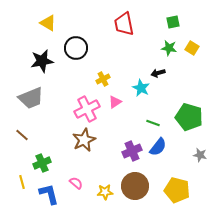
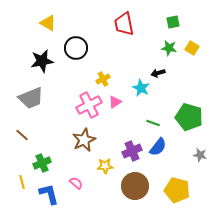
pink cross: moved 2 px right, 4 px up
yellow star: moved 26 px up
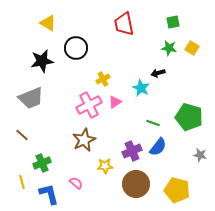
brown circle: moved 1 px right, 2 px up
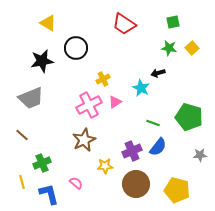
red trapezoid: rotated 45 degrees counterclockwise
yellow square: rotated 16 degrees clockwise
gray star: rotated 16 degrees counterclockwise
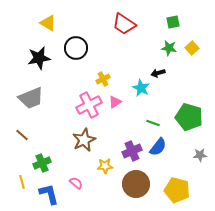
black star: moved 3 px left, 3 px up
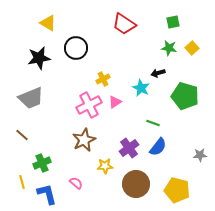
green pentagon: moved 4 px left, 21 px up
purple cross: moved 3 px left, 3 px up; rotated 12 degrees counterclockwise
blue L-shape: moved 2 px left
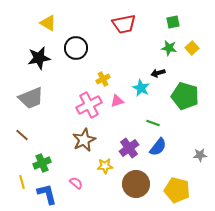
red trapezoid: rotated 45 degrees counterclockwise
pink triangle: moved 2 px right, 1 px up; rotated 16 degrees clockwise
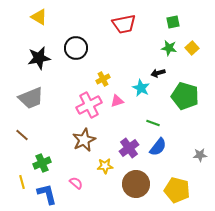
yellow triangle: moved 9 px left, 6 px up
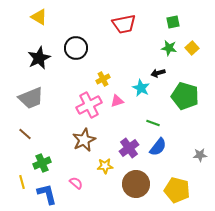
black star: rotated 15 degrees counterclockwise
brown line: moved 3 px right, 1 px up
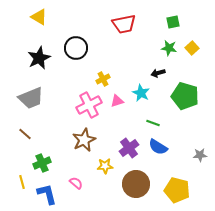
cyan star: moved 5 px down
blue semicircle: rotated 84 degrees clockwise
